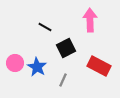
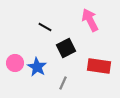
pink arrow: rotated 25 degrees counterclockwise
red rectangle: rotated 20 degrees counterclockwise
gray line: moved 3 px down
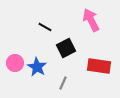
pink arrow: moved 1 px right
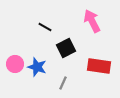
pink arrow: moved 1 px right, 1 px down
pink circle: moved 1 px down
blue star: rotated 12 degrees counterclockwise
